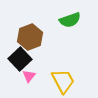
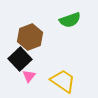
yellow trapezoid: rotated 28 degrees counterclockwise
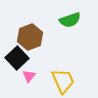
black square: moved 3 px left, 1 px up
yellow trapezoid: rotated 32 degrees clockwise
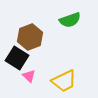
black square: rotated 15 degrees counterclockwise
pink triangle: rotated 24 degrees counterclockwise
yellow trapezoid: moved 1 px right; rotated 88 degrees clockwise
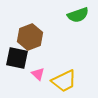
green semicircle: moved 8 px right, 5 px up
black square: rotated 20 degrees counterclockwise
pink triangle: moved 9 px right, 2 px up
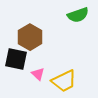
brown hexagon: rotated 10 degrees counterclockwise
black square: moved 1 px left, 1 px down
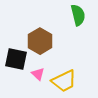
green semicircle: rotated 85 degrees counterclockwise
brown hexagon: moved 10 px right, 4 px down
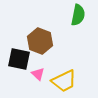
green semicircle: rotated 25 degrees clockwise
brown hexagon: rotated 10 degrees counterclockwise
black square: moved 3 px right
